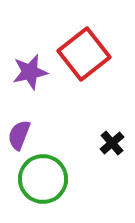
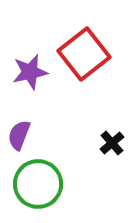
green circle: moved 5 px left, 5 px down
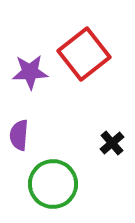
purple star: rotated 9 degrees clockwise
purple semicircle: rotated 16 degrees counterclockwise
green circle: moved 15 px right
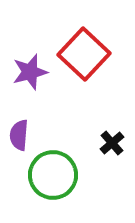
red square: rotated 9 degrees counterclockwise
purple star: rotated 12 degrees counterclockwise
green circle: moved 9 px up
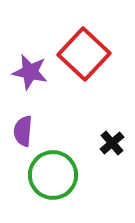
purple star: rotated 27 degrees clockwise
purple semicircle: moved 4 px right, 4 px up
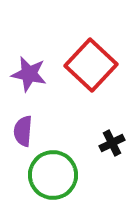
red square: moved 7 px right, 11 px down
purple star: moved 1 px left, 2 px down
black cross: rotated 15 degrees clockwise
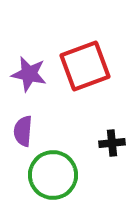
red square: moved 6 px left, 1 px down; rotated 27 degrees clockwise
black cross: rotated 20 degrees clockwise
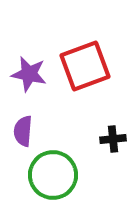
black cross: moved 1 px right, 4 px up
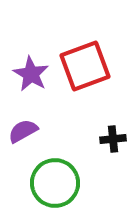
purple star: moved 2 px right; rotated 18 degrees clockwise
purple semicircle: rotated 56 degrees clockwise
green circle: moved 2 px right, 8 px down
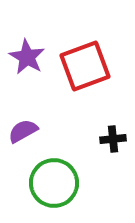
purple star: moved 4 px left, 17 px up
green circle: moved 1 px left
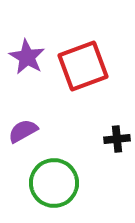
red square: moved 2 px left
black cross: moved 4 px right
